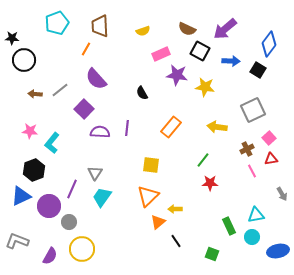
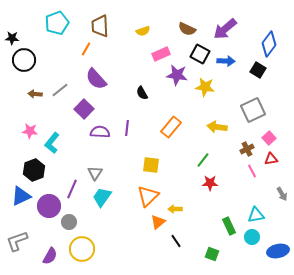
black square at (200, 51): moved 3 px down
blue arrow at (231, 61): moved 5 px left
gray L-shape at (17, 241): rotated 40 degrees counterclockwise
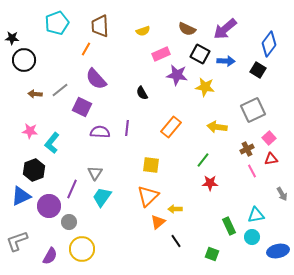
purple square at (84, 109): moved 2 px left, 2 px up; rotated 18 degrees counterclockwise
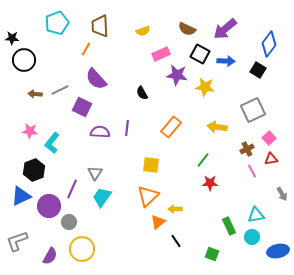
gray line at (60, 90): rotated 12 degrees clockwise
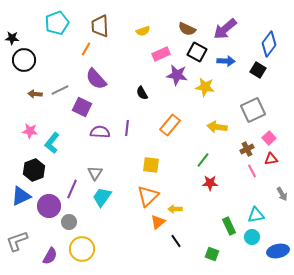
black square at (200, 54): moved 3 px left, 2 px up
orange rectangle at (171, 127): moved 1 px left, 2 px up
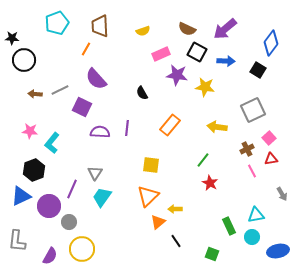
blue diamond at (269, 44): moved 2 px right, 1 px up
red star at (210, 183): rotated 28 degrees clockwise
gray L-shape at (17, 241): rotated 65 degrees counterclockwise
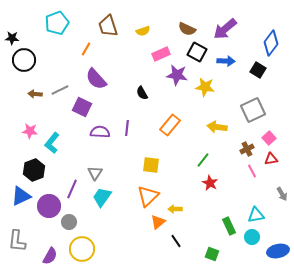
brown trapezoid at (100, 26): moved 8 px right; rotated 15 degrees counterclockwise
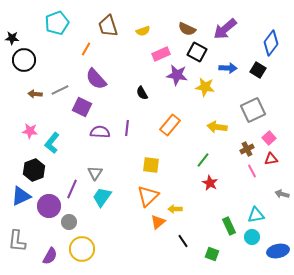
blue arrow at (226, 61): moved 2 px right, 7 px down
gray arrow at (282, 194): rotated 136 degrees clockwise
black line at (176, 241): moved 7 px right
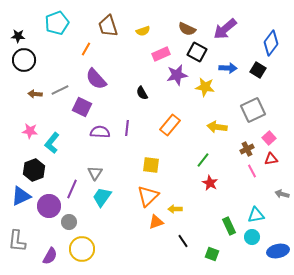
black star at (12, 38): moved 6 px right, 2 px up
purple star at (177, 75): rotated 20 degrees counterclockwise
orange triangle at (158, 222): moved 2 px left; rotated 21 degrees clockwise
